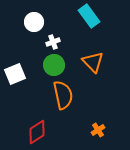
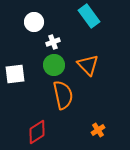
orange triangle: moved 5 px left, 3 px down
white square: rotated 15 degrees clockwise
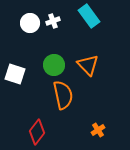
white circle: moved 4 px left, 1 px down
white cross: moved 21 px up
white square: rotated 25 degrees clockwise
red diamond: rotated 20 degrees counterclockwise
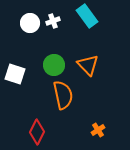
cyan rectangle: moved 2 px left
red diamond: rotated 10 degrees counterclockwise
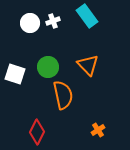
green circle: moved 6 px left, 2 px down
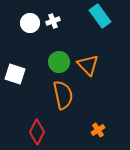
cyan rectangle: moved 13 px right
green circle: moved 11 px right, 5 px up
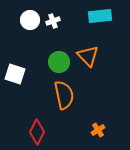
cyan rectangle: rotated 60 degrees counterclockwise
white circle: moved 3 px up
orange triangle: moved 9 px up
orange semicircle: moved 1 px right
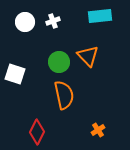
white circle: moved 5 px left, 2 px down
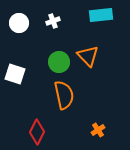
cyan rectangle: moved 1 px right, 1 px up
white circle: moved 6 px left, 1 px down
